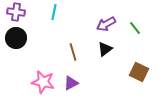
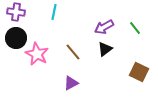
purple arrow: moved 2 px left, 3 px down
brown line: rotated 24 degrees counterclockwise
pink star: moved 6 px left, 28 px up; rotated 15 degrees clockwise
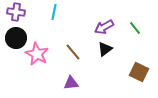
purple triangle: rotated 21 degrees clockwise
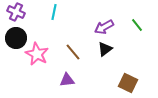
purple cross: rotated 18 degrees clockwise
green line: moved 2 px right, 3 px up
brown square: moved 11 px left, 11 px down
purple triangle: moved 4 px left, 3 px up
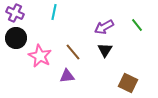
purple cross: moved 1 px left, 1 px down
black triangle: moved 1 px down; rotated 21 degrees counterclockwise
pink star: moved 3 px right, 2 px down
purple triangle: moved 4 px up
